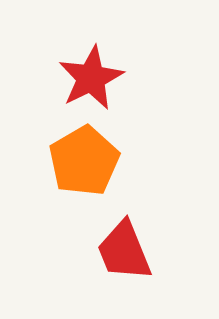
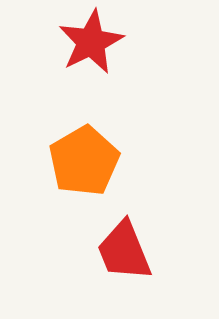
red star: moved 36 px up
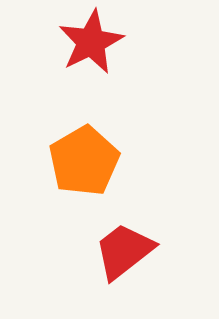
red trapezoid: rotated 74 degrees clockwise
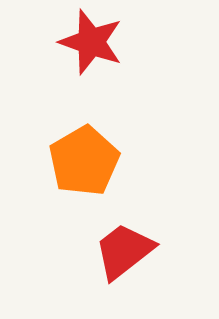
red star: rotated 26 degrees counterclockwise
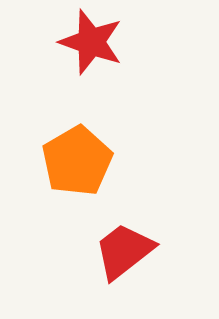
orange pentagon: moved 7 px left
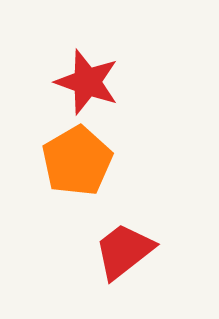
red star: moved 4 px left, 40 px down
